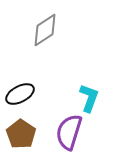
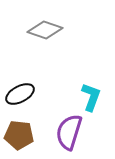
gray diamond: rotated 52 degrees clockwise
cyan L-shape: moved 2 px right, 1 px up
brown pentagon: moved 2 px left, 1 px down; rotated 28 degrees counterclockwise
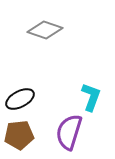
black ellipse: moved 5 px down
brown pentagon: rotated 12 degrees counterclockwise
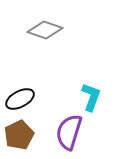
brown pentagon: rotated 20 degrees counterclockwise
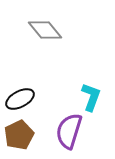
gray diamond: rotated 32 degrees clockwise
purple semicircle: moved 1 px up
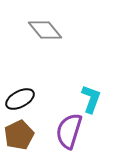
cyan L-shape: moved 2 px down
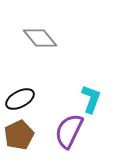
gray diamond: moved 5 px left, 8 px down
purple semicircle: rotated 9 degrees clockwise
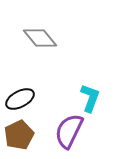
cyan L-shape: moved 1 px left, 1 px up
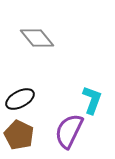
gray diamond: moved 3 px left
cyan L-shape: moved 2 px right, 2 px down
brown pentagon: rotated 20 degrees counterclockwise
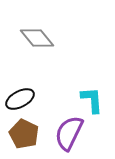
cyan L-shape: rotated 24 degrees counterclockwise
purple semicircle: moved 2 px down
brown pentagon: moved 5 px right, 1 px up
